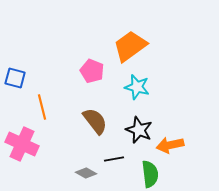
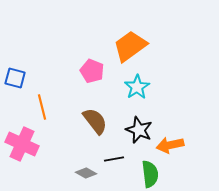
cyan star: rotated 25 degrees clockwise
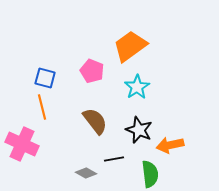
blue square: moved 30 px right
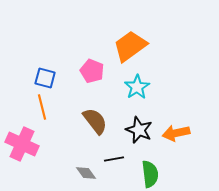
orange arrow: moved 6 px right, 12 px up
gray diamond: rotated 25 degrees clockwise
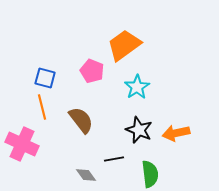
orange trapezoid: moved 6 px left, 1 px up
brown semicircle: moved 14 px left, 1 px up
gray diamond: moved 2 px down
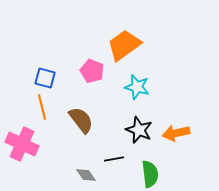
cyan star: rotated 25 degrees counterclockwise
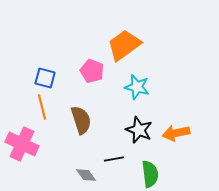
brown semicircle: rotated 20 degrees clockwise
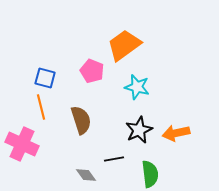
orange line: moved 1 px left
black star: rotated 24 degrees clockwise
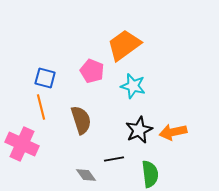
cyan star: moved 4 px left, 1 px up
orange arrow: moved 3 px left, 1 px up
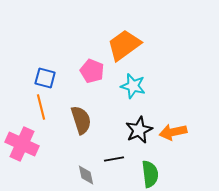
gray diamond: rotated 25 degrees clockwise
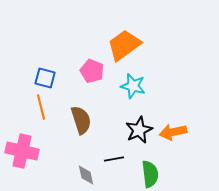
pink cross: moved 7 px down; rotated 12 degrees counterclockwise
